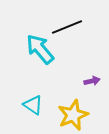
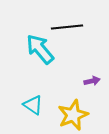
black line: rotated 16 degrees clockwise
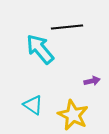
yellow star: rotated 24 degrees counterclockwise
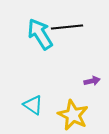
cyan arrow: moved 15 px up; rotated 8 degrees clockwise
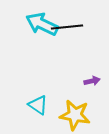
cyan arrow: moved 2 px right, 10 px up; rotated 32 degrees counterclockwise
cyan triangle: moved 5 px right
yellow star: moved 2 px right; rotated 16 degrees counterclockwise
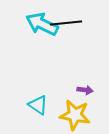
black line: moved 1 px left, 4 px up
purple arrow: moved 7 px left, 9 px down; rotated 21 degrees clockwise
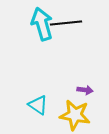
cyan arrow: rotated 48 degrees clockwise
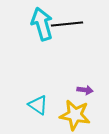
black line: moved 1 px right, 1 px down
